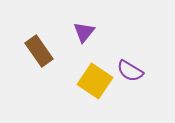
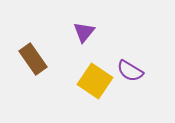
brown rectangle: moved 6 px left, 8 px down
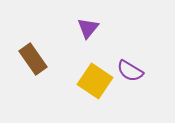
purple triangle: moved 4 px right, 4 px up
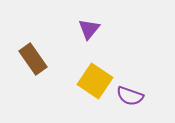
purple triangle: moved 1 px right, 1 px down
purple semicircle: moved 25 px down; rotated 12 degrees counterclockwise
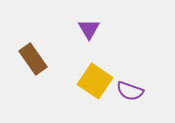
purple triangle: rotated 10 degrees counterclockwise
purple semicircle: moved 5 px up
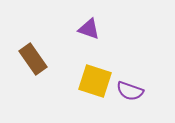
purple triangle: rotated 40 degrees counterclockwise
yellow square: rotated 16 degrees counterclockwise
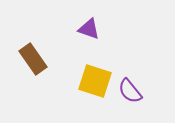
purple semicircle: rotated 32 degrees clockwise
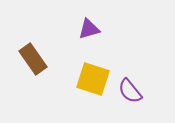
purple triangle: rotated 35 degrees counterclockwise
yellow square: moved 2 px left, 2 px up
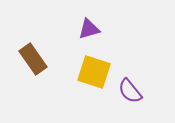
yellow square: moved 1 px right, 7 px up
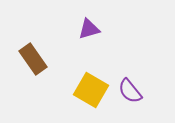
yellow square: moved 3 px left, 18 px down; rotated 12 degrees clockwise
